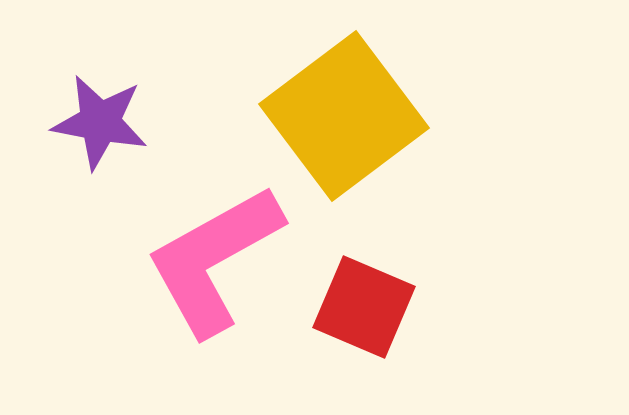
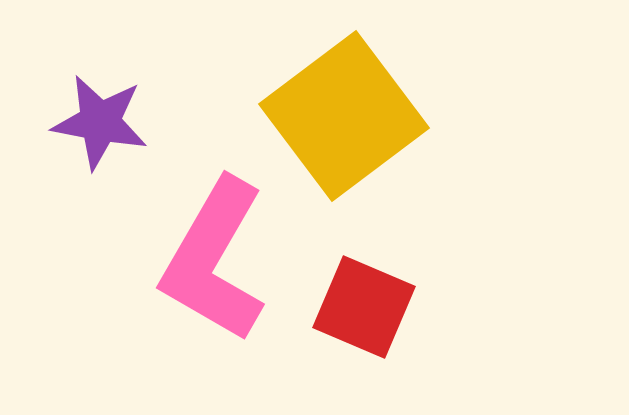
pink L-shape: rotated 31 degrees counterclockwise
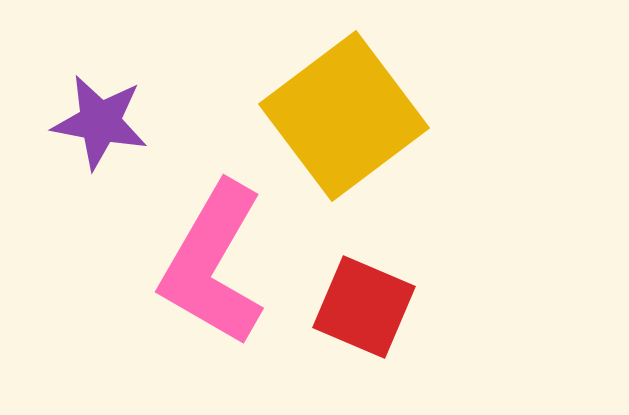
pink L-shape: moved 1 px left, 4 px down
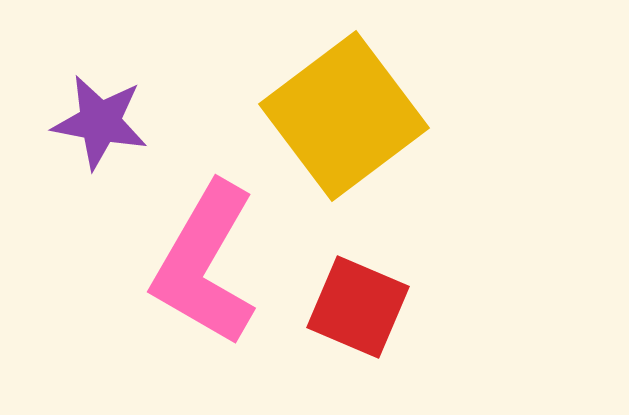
pink L-shape: moved 8 px left
red square: moved 6 px left
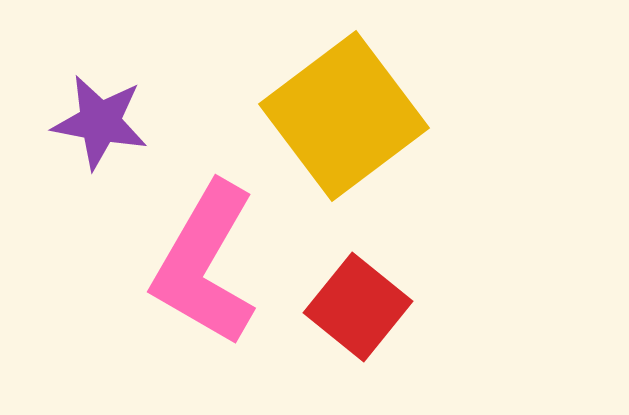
red square: rotated 16 degrees clockwise
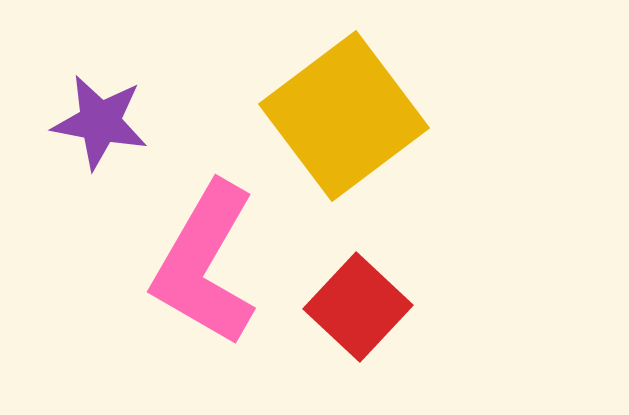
red square: rotated 4 degrees clockwise
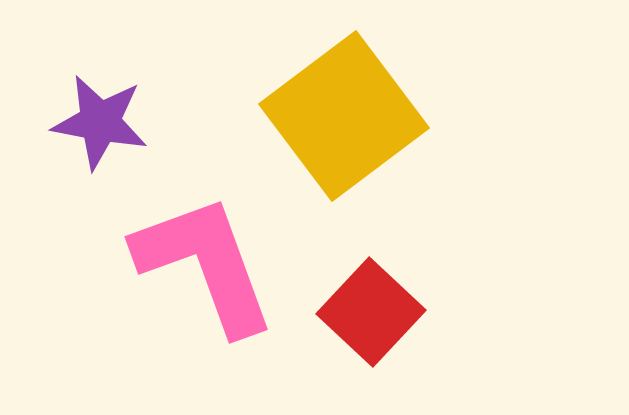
pink L-shape: rotated 130 degrees clockwise
red square: moved 13 px right, 5 px down
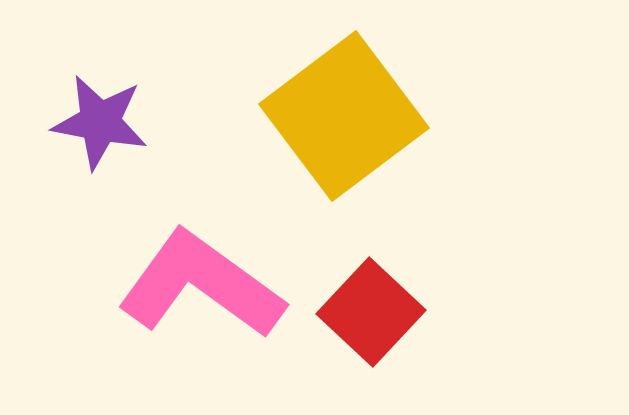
pink L-shape: moved 4 px left, 21 px down; rotated 34 degrees counterclockwise
